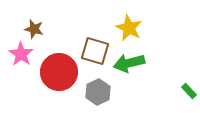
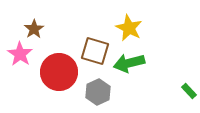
brown star: rotated 24 degrees clockwise
pink star: moved 1 px left
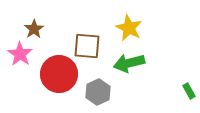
brown square: moved 8 px left, 5 px up; rotated 12 degrees counterclockwise
red circle: moved 2 px down
green rectangle: rotated 14 degrees clockwise
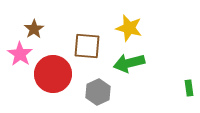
yellow star: rotated 12 degrees counterclockwise
red circle: moved 6 px left
green rectangle: moved 3 px up; rotated 21 degrees clockwise
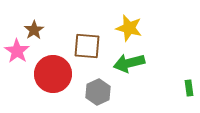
brown star: moved 1 px down
pink star: moved 3 px left, 3 px up
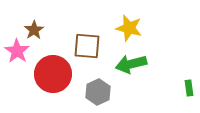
green arrow: moved 2 px right, 1 px down
